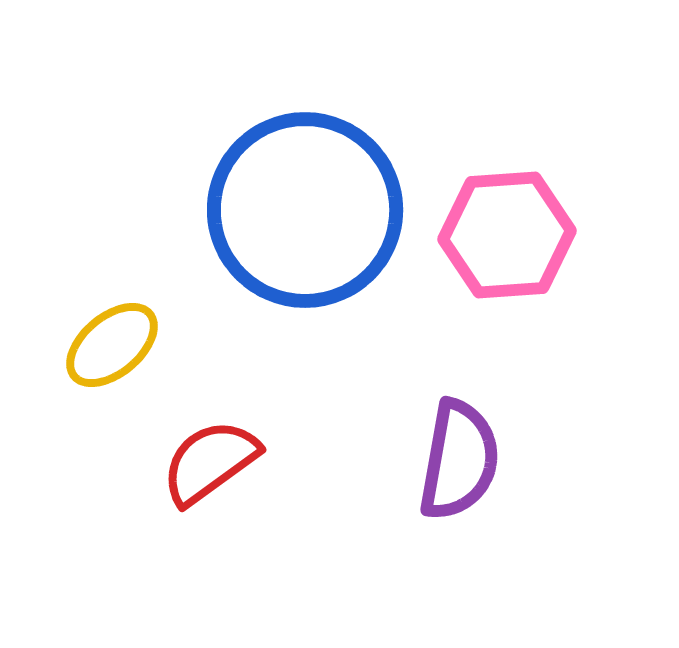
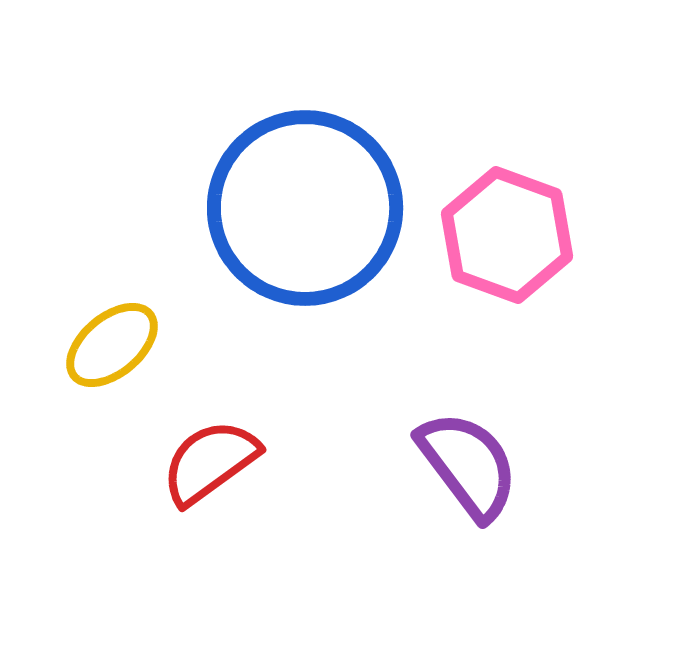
blue circle: moved 2 px up
pink hexagon: rotated 24 degrees clockwise
purple semicircle: moved 9 px right, 5 px down; rotated 47 degrees counterclockwise
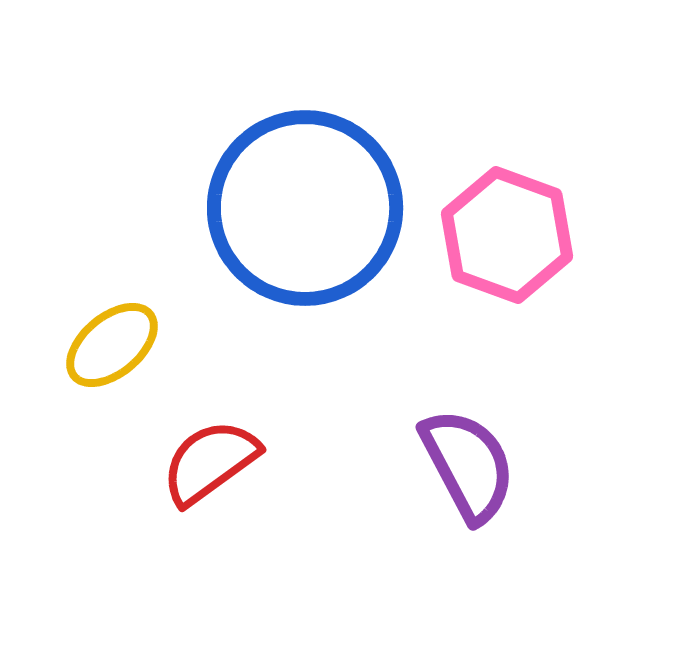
purple semicircle: rotated 9 degrees clockwise
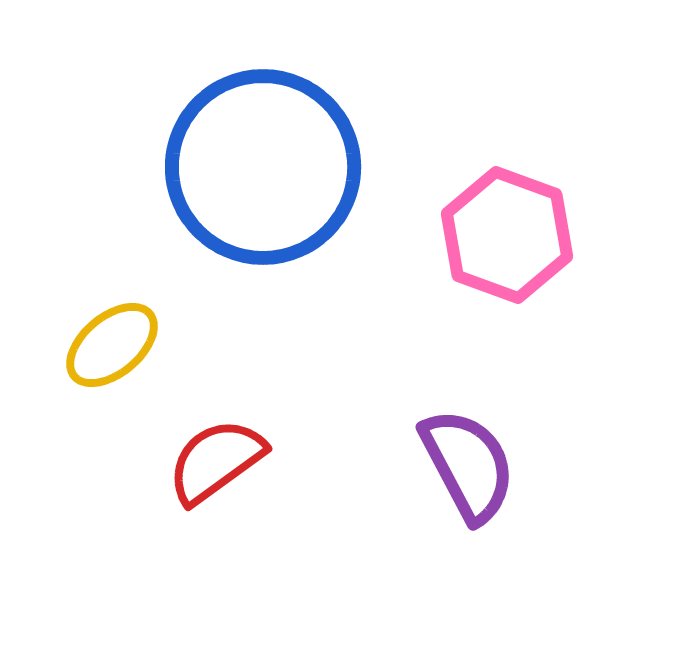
blue circle: moved 42 px left, 41 px up
red semicircle: moved 6 px right, 1 px up
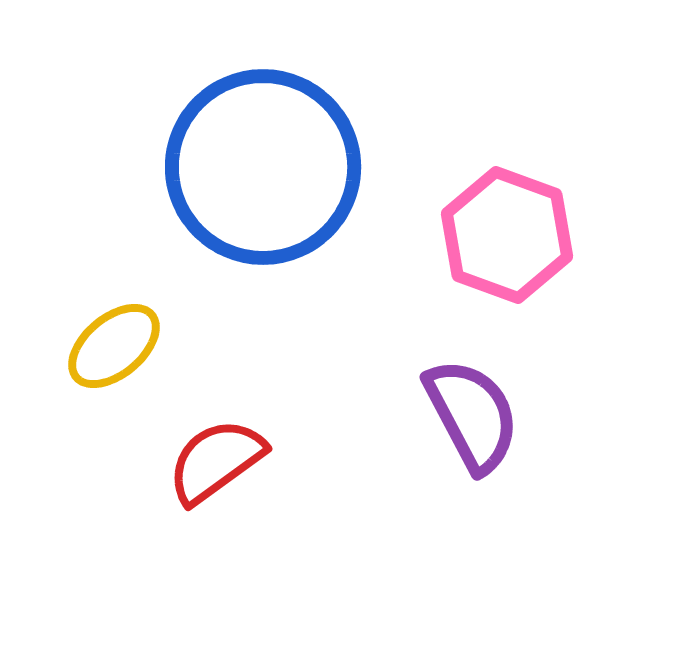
yellow ellipse: moved 2 px right, 1 px down
purple semicircle: moved 4 px right, 50 px up
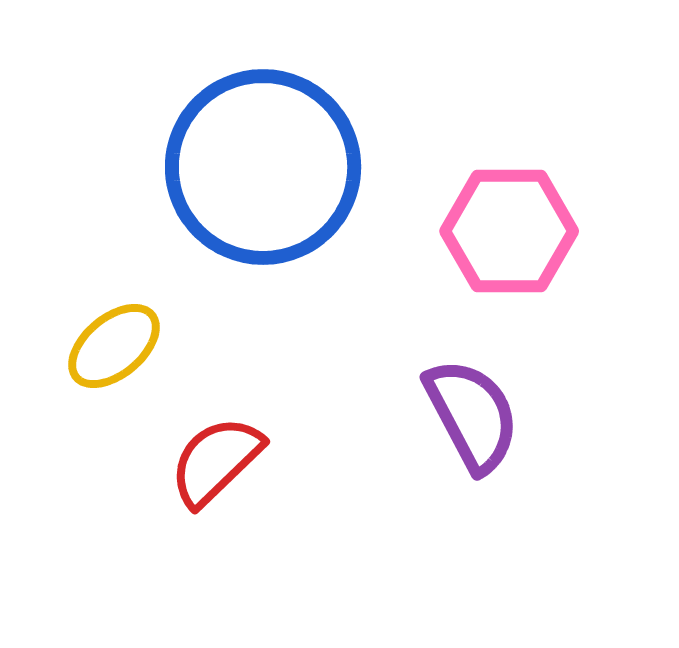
pink hexagon: moved 2 px right, 4 px up; rotated 20 degrees counterclockwise
red semicircle: rotated 8 degrees counterclockwise
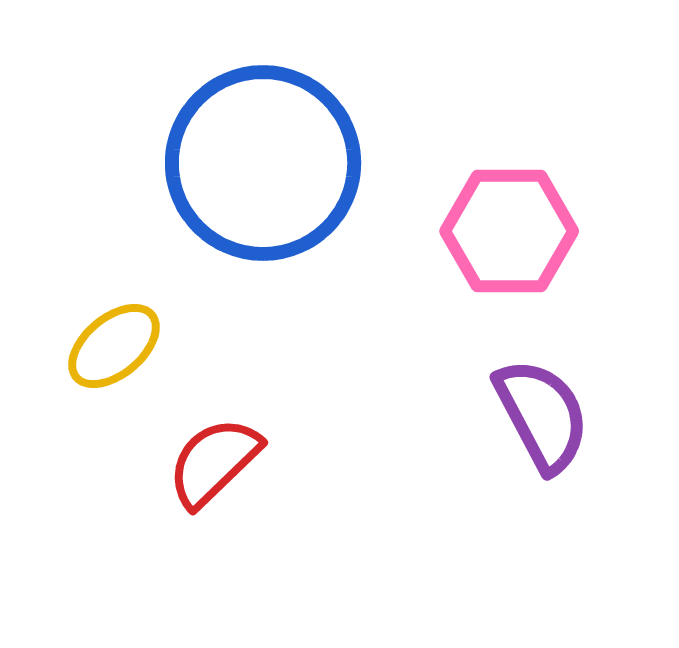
blue circle: moved 4 px up
purple semicircle: moved 70 px right
red semicircle: moved 2 px left, 1 px down
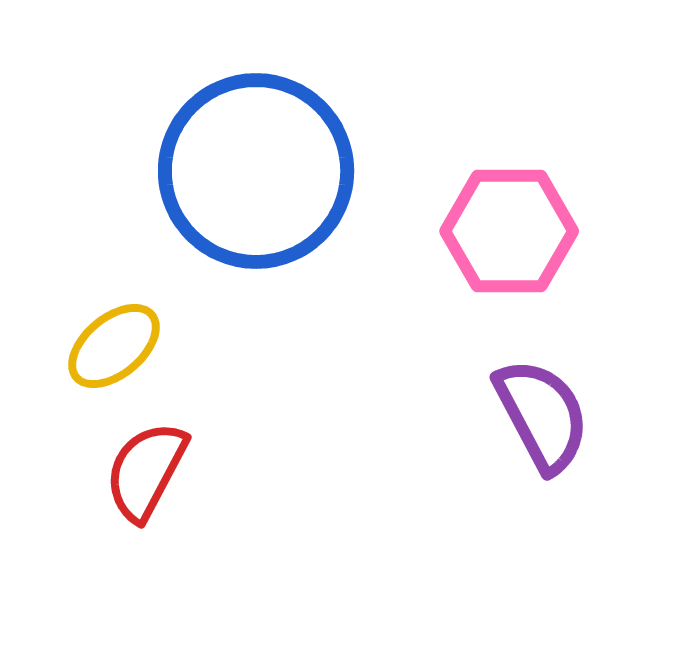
blue circle: moved 7 px left, 8 px down
red semicircle: moved 68 px left, 9 px down; rotated 18 degrees counterclockwise
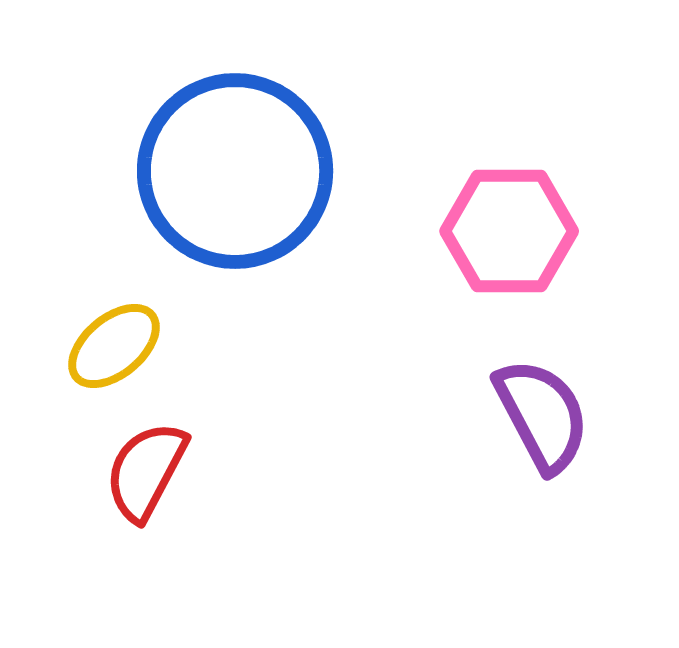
blue circle: moved 21 px left
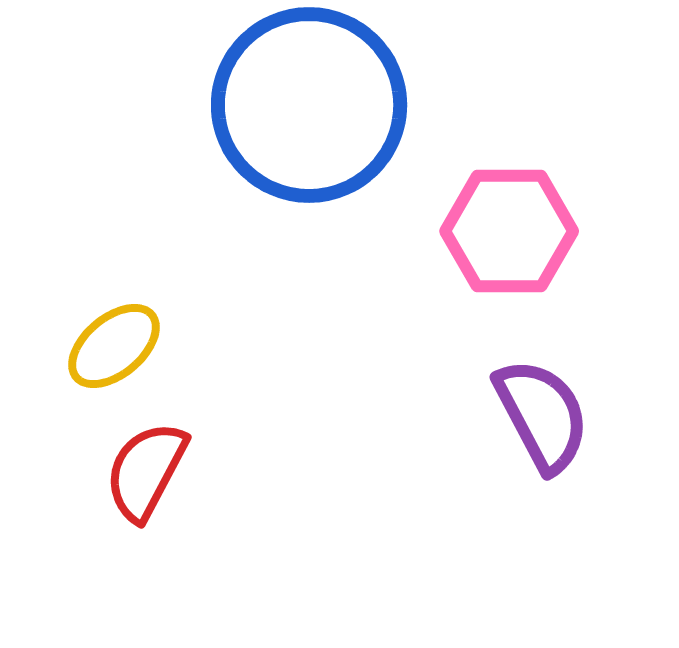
blue circle: moved 74 px right, 66 px up
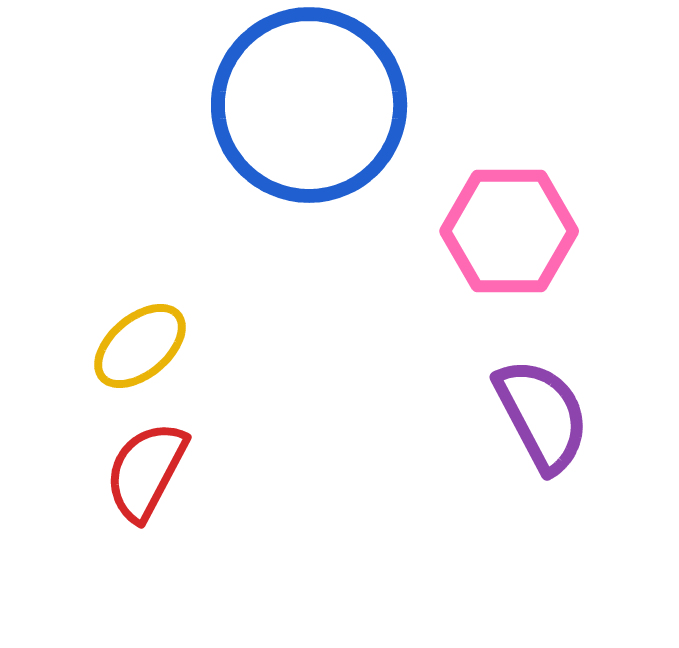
yellow ellipse: moved 26 px right
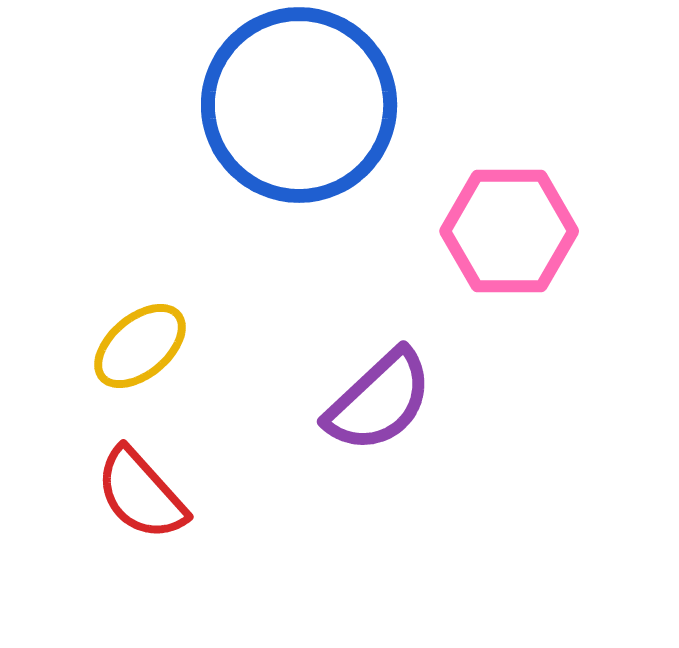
blue circle: moved 10 px left
purple semicircle: moved 163 px left, 14 px up; rotated 75 degrees clockwise
red semicircle: moved 5 px left, 23 px down; rotated 70 degrees counterclockwise
